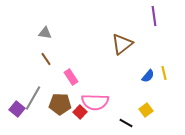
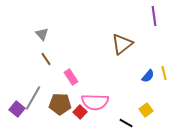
gray triangle: moved 3 px left, 1 px down; rotated 40 degrees clockwise
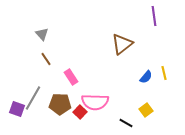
blue semicircle: moved 2 px left, 1 px down
purple square: rotated 21 degrees counterclockwise
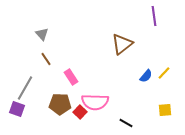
yellow line: rotated 56 degrees clockwise
blue semicircle: moved 1 px up
gray line: moved 8 px left, 10 px up
yellow square: moved 19 px right; rotated 32 degrees clockwise
